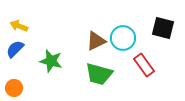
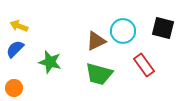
cyan circle: moved 7 px up
green star: moved 1 px left, 1 px down
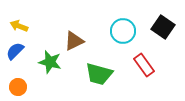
black square: moved 1 px up; rotated 20 degrees clockwise
brown triangle: moved 22 px left
blue semicircle: moved 2 px down
orange circle: moved 4 px right, 1 px up
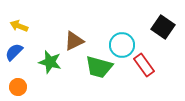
cyan circle: moved 1 px left, 14 px down
blue semicircle: moved 1 px left, 1 px down
green trapezoid: moved 7 px up
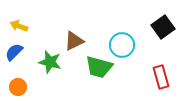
black square: rotated 20 degrees clockwise
red rectangle: moved 17 px right, 12 px down; rotated 20 degrees clockwise
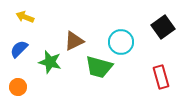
yellow arrow: moved 6 px right, 9 px up
cyan circle: moved 1 px left, 3 px up
blue semicircle: moved 5 px right, 3 px up
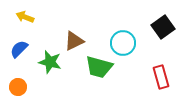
cyan circle: moved 2 px right, 1 px down
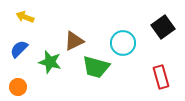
green trapezoid: moved 3 px left
